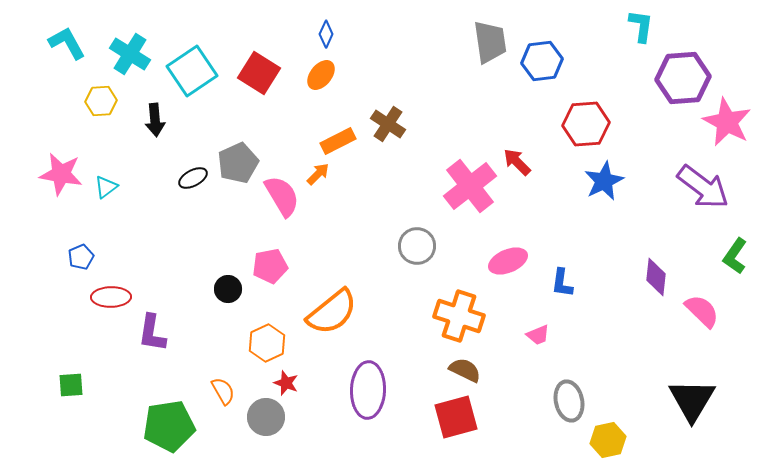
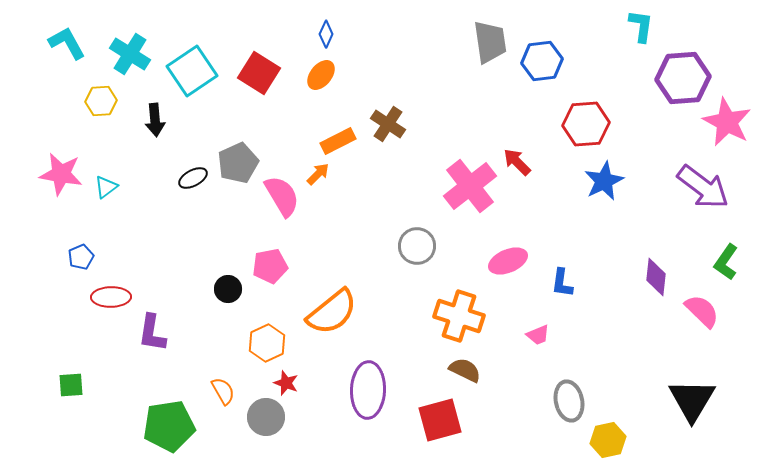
green L-shape at (735, 256): moved 9 px left, 6 px down
red square at (456, 417): moved 16 px left, 3 px down
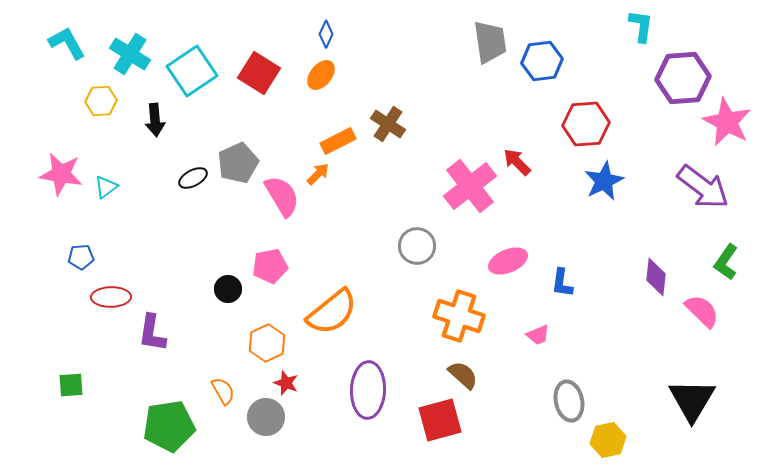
blue pentagon at (81, 257): rotated 20 degrees clockwise
brown semicircle at (465, 370): moved 2 px left, 5 px down; rotated 16 degrees clockwise
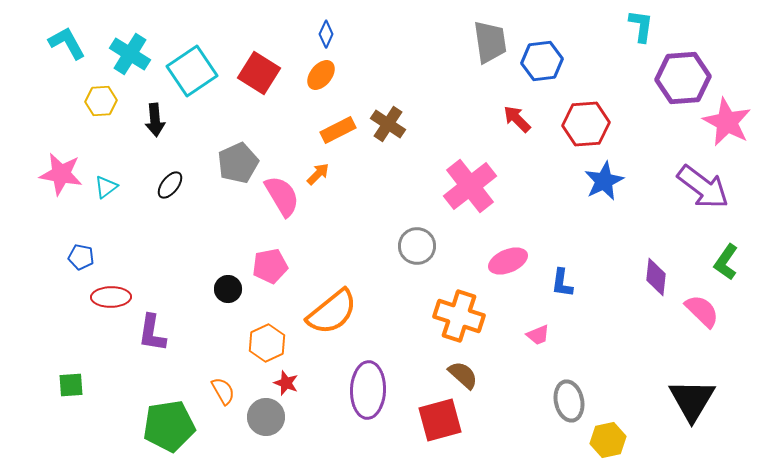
orange rectangle at (338, 141): moved 11 px up
red arrow at (517, 162): moved 43 px up
black ellipse at (193, 178): moved 23 px left, 7 px down; rotated 24 degrees counterclockwise
blue pentagon at (81, 257): rotated 15 degrees clockwise
